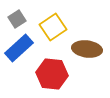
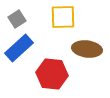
yellow square: moved 10 px right, 10 px up; rotated 32 degrees clockwise
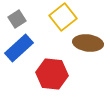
yellow square: rotated 36 degrees counterclockwise
brown ellipse: moved 1 px right, 6 px up
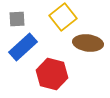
gray square: rotated 30 degrees clockwise
blue rectangle: moved 4 px right, 1 px up
red hexagon: rotated 8 degrees clockwise
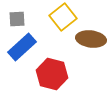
brown ellipse: moved 3 px right, 4 px up
blue rectangle: moved 1 px left
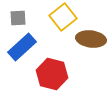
gray square: moved 1 px right, 1 px up
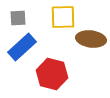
yellow square: rotated 36 degrees clockwise
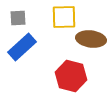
yellow square: moved 1 px right
red hexagon: moved 19 px right, 2 px down
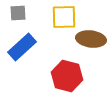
gray square: moved 5 px up
red hexagon: moved 4 px left
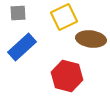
yellow square: rotated 24 degrees counterclockwise
